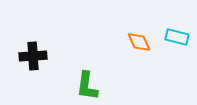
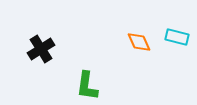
black cross: moved 8 px right, 7 px up; rotated 28 degrees counterclockwise
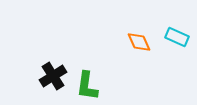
cyan rectangle: rotated 10 degrees clockwise
black cross: moved 12 px right, 27 px down
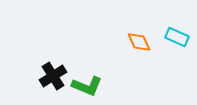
green L-shape: rotated 76 degrees counterclockwise
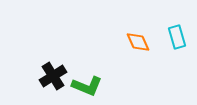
cyan rectangle: rotated 50 degrees clockwise
orange diamond: moved 1 px left
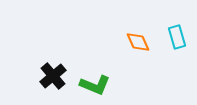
black cross: rotated 8 degrees counterclockwise
green L-shape: moved 8 px right, 1 px up
